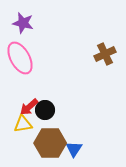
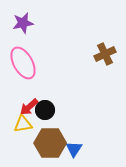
purple star: rotated 25 degrees counterclockwise
pink ellipse: moved 3 px right, 5 px down
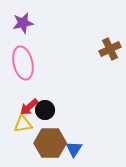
brown cross: moved 5 px right, 5 px up
pink ellipse: rotated 16 degrees clockwise
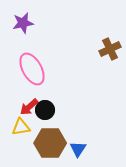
pink ellipse: moved 9 px right, 6 px down; rotated 16 degrees counterclockwise
yellow triangle: moved 2 px left, 3 px down
blue triangle: moved 4 px right
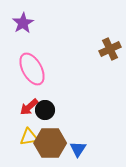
purple star: rotated 20 degrees counterclockwise
yellow triangle: moved 8 px right, 10 px down
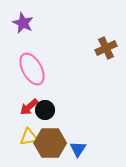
purple star: rotated 15 degrees counterclockwise
brown cross: moved 4 px left, 1 px up
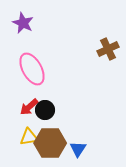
brown cross: moved 2 px right, 1 px down
